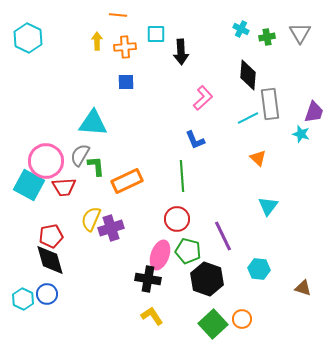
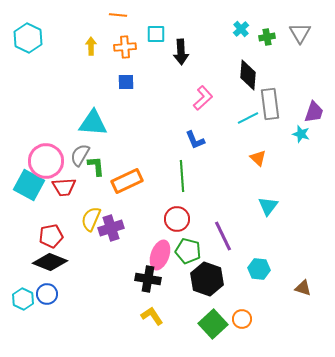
cyan cross at (241, 29): rotated 21 degrees clockwise
yellow arrow at (97, 41): moved 6 px left, 5 px down
black diamond at (50, 260): moved 2 px down; rotated 52 degrees counterclockwise
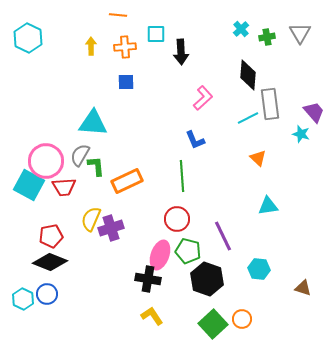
purple trapezoid at (314, 112): rotated 60 degrees counterclockwise
cyan triangle at (268, 206): rotated 45 degrees clockwise
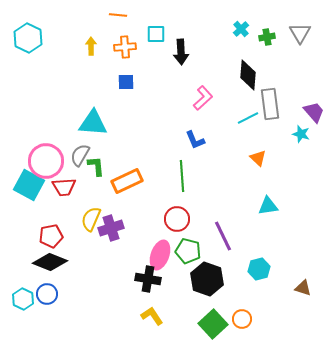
cyan hexagon at (259, 269): rotated 20 degrees counterclockwise
